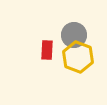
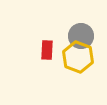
gray circle: moved 7 px right, 1 px down
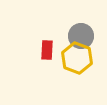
yellow hexagon: moved 1 px left, 1 px down
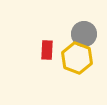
gray circle: moved 3 px right, 2 px up
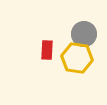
yellow hexagon: rotated 12 degrees counterclockwise
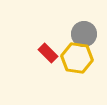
red rectangle: moved 1 px right, 3 px down; rotated 48 degrees counterclockwise
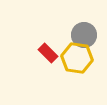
gray circle: moved 1 px down
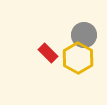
yellow hexagon: moved 1 px right; rotated 20 degrees clockwise
